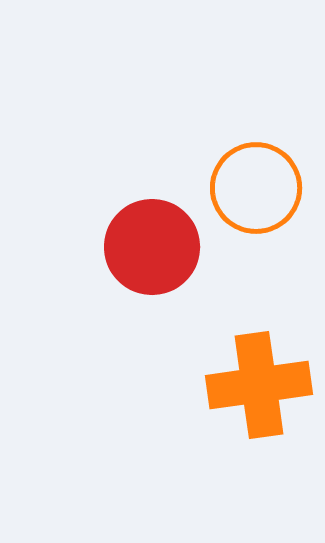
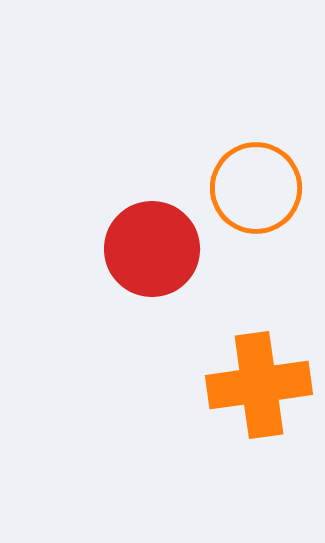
red circle: moved 2 px down
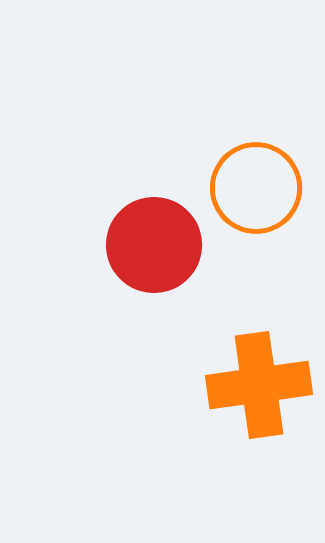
red circle: moved 2 px right, 4 px up
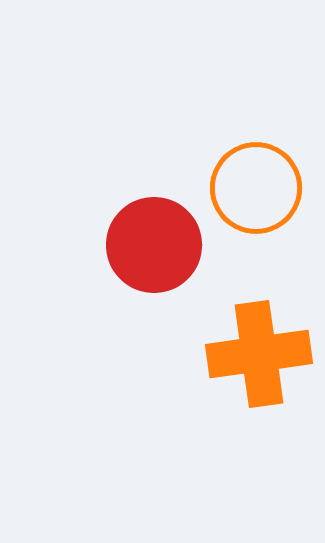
orange cross: moved 31 px up
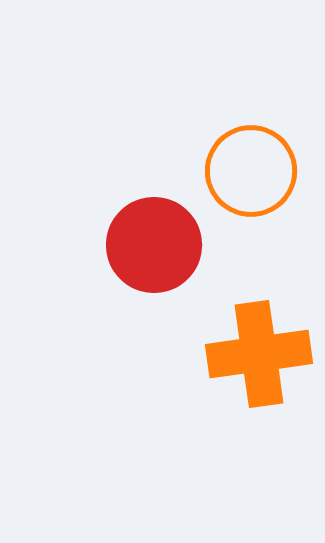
orange circle: moved 5 px left, 17 px up
